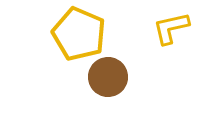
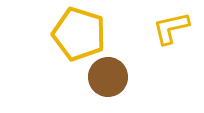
yellow pentagon: rotated 6 degrees counterclockwise
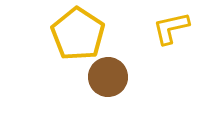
yellow pentagon: moved 1 px left; rotated 16 degrees clockwise
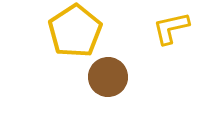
yellow pentagon: moved 3 px left, 3 px up; rotated 6 degrees clockwise
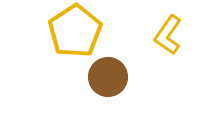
yellow L-shape: moved 3 px left, 7 px down; rotated 42 degrees counterclockwise
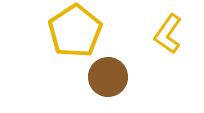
yellow L-shape: moved 1 px up
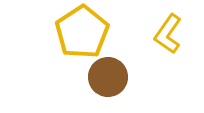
yellow pentagon: moved 7 px right, 1 px down
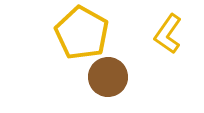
yellow pentagon: moved 1 px down; rotated 10 degrees counterclockwise
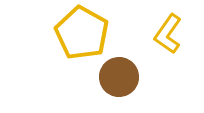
brown circle: moved 11 px right
